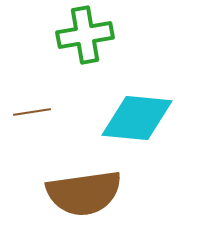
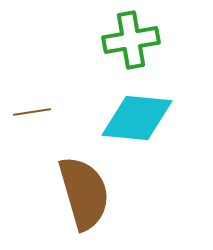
green cross: moved 46 px right, 5 px down
brown semicircle: rotated 98 degrees counterclockwise
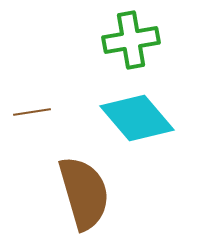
cyan diamond: rotated 44 degrees clockwise
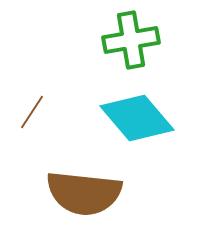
brown line: rotated 48 degrees counterclockwise
brown semicircle: rotated 112 degrees clockwise
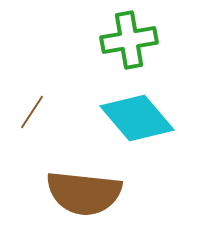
green cross: moved 2 px left
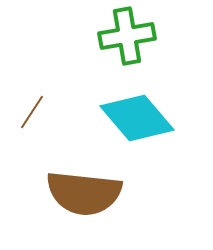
green cross: moved 2 px left, 4 px up
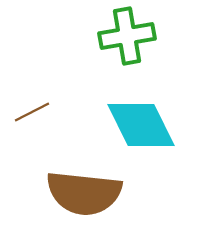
brown line: rotated 30 degrees clockwise
cyan diamond: moved 4 px right, 7 px down; rotated 14 degrees clockwise
